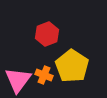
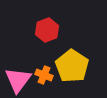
red hexagon: moved 4 px up
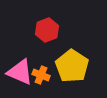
orange cross: moved 3 px left
pink triangle: moved 2 px right, 8 px up; rotated 44 degrees counterclockwise
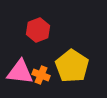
red hexagon: moved 9 px left
pink triangle: rotated 16 degrees counterclockwise
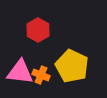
red hexagon: rotated 10 degrees counterclockwise
yellow pentagon: rotated 8 degrees counterclockwise
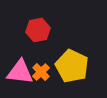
red hexagon: rotated 20 degrees clockwise
orange cross: moved 3 px up; rotated 24 degrees clockwise
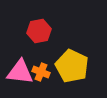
red hexagon: moved 1 px right, 1 px down
orange cross: rotated 24 degrees counterclockwise
